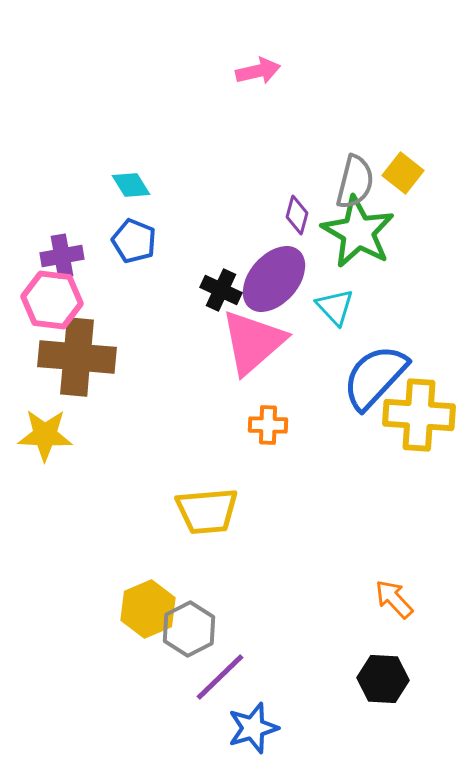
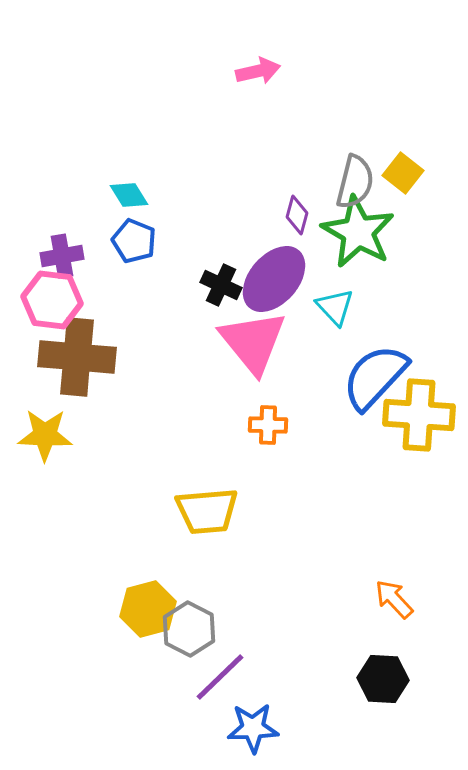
cyan diamond: moved 2 px left, 10 px down
black cross: moved 5 px up
pink triangle: rotated 28 degrees counterclockwise
yellow hexagon: rotated 8 degrees clockwise
gray hexagon: rotated 6 degrees counterclockwise
blue star: rotated 15 degrees clockwise
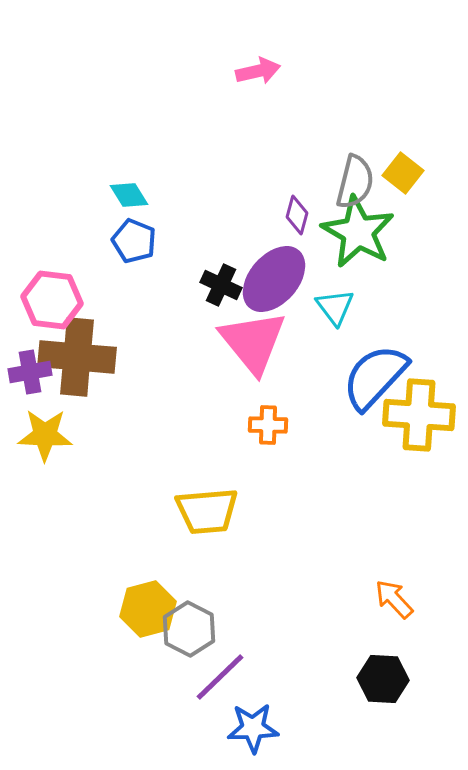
purple cross: moved 32 px left, 116 px down
cyan triangle: rotated 6 degrees clockwise
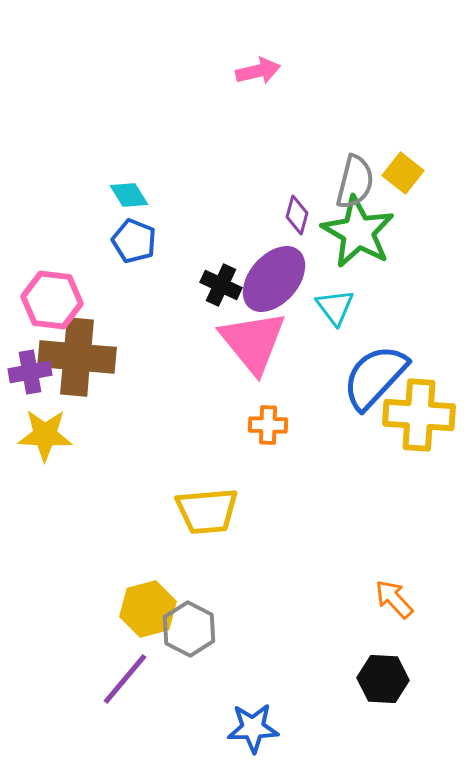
purple line: moved 95 px left, 2 px down; rotated 6 degrees counterclockwise
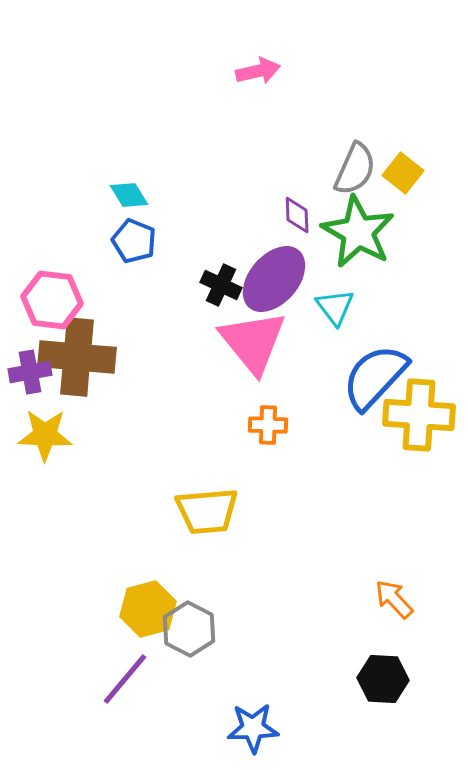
gray semicircle: moved 13 px up; rotated 10 degrees clockwise
purple diamond: rotated 18 degrees counterclockwise
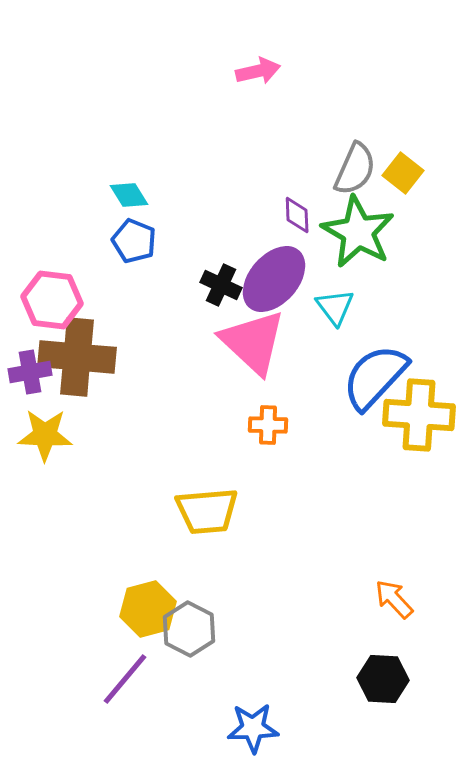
pink triangle: rotated 8 degrees counterclockwise
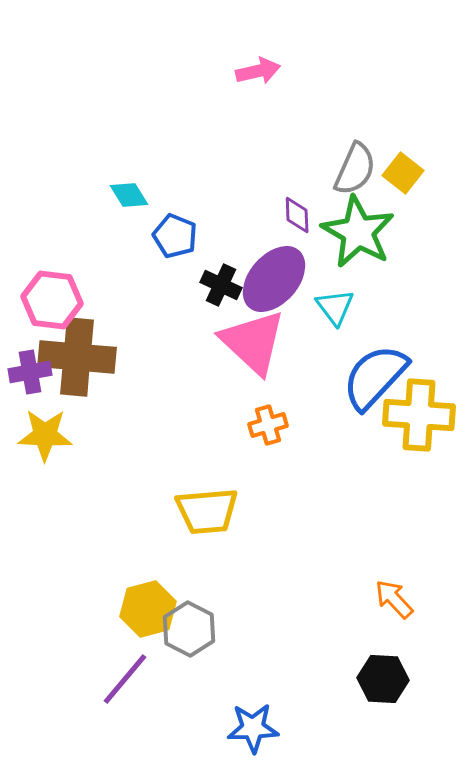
blue pentagon: moved 41 px right, 5 px up
orange cross: rotated 18 degrees counterclockwise
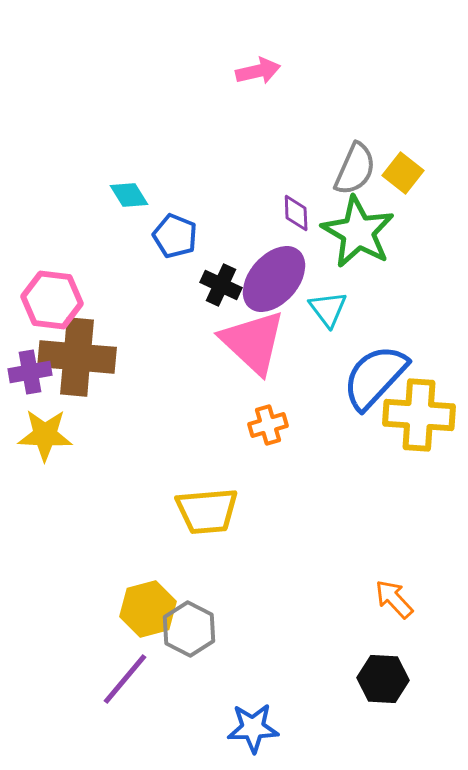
purple diamond: moved 1 px left, 2 px up
cyan triangle: moved 7 px left, 2 px down
